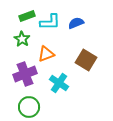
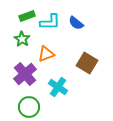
blue semicircle: rotated 119 degrees counterclockwise
brown square: moved 1 px right, 3 px down
purple cross: rotated 20 degrees counterclockwise
cyan cross: moved 1 px left, 4 px down
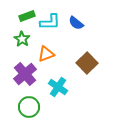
brown square: rotated 15 degrees clockwise
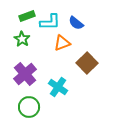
orange triangle: moved 16 px right, 11 px up
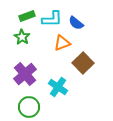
cyan L-shape: moved 2 px right, 3 px up
green star: moved 2 px up
brown square: moved 4 px left
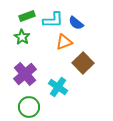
cyan L-shape: moved 1 px right, 1 px down
orange triangle: moved 2 px right, 1 px up
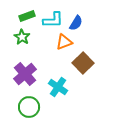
blue semicircle: rotated 98 degrees counterclockwise
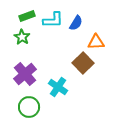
orange triangle: moved 32 px right; rotated 18 degrees clockwise
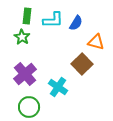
green rectangle: rotated 63 degrees counterclockwise
orange triangle: rotated 18 degrees clockwise
brown square: moved 1 px left, 1 px down
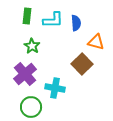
blue semicircle: rotated 35 degrees counterclockwise
green star: moved 10 px right, 9 px down
cyan cross: moved 3 px left, 1 px down; rotated 24 degrees counterclockwise
green circle: moved 2 px right
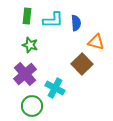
green star: moved 2 px left, 1 px up; rotated 14 degrees counterclockwise
cyan cross: rotated 18 degrees clockwise
green circle: moved 1 px right, 1 px up
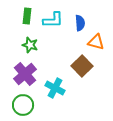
blue semicircle: moved 4 px right
brown square: moved 2 px down
green circle: moved 9 px left, 1 px up
